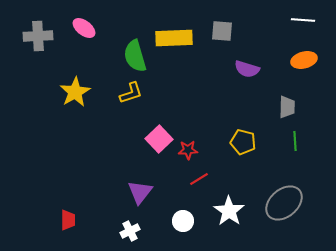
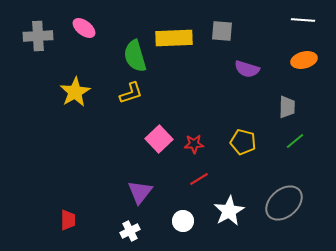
green line: rotated 54 degrees clockwise
red star: moved 6 px right, 6 px up
white star: rotated 8 degrees clockwise
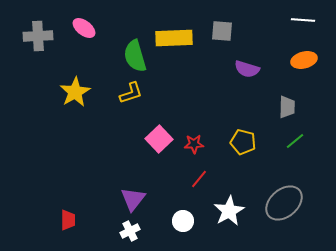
red line: rotated 18 degrees counterclockwise
purple triangle: moved 7 px left, 7 px down
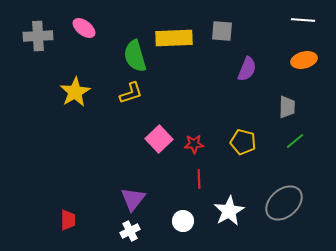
purple semicircle: rotated 85 degrees counterclockwise
red line: rotated 42 degrees counterclockwise
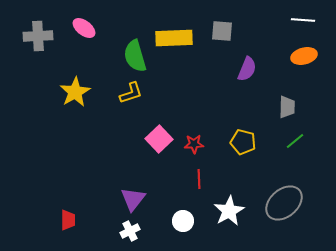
orange ellipse: moved 4 px up
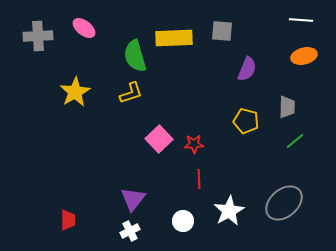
white line: moved 2 px left
yellow pentagon: moved 3 px right, 21 px up
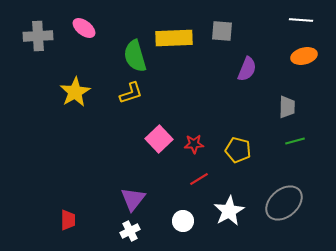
yellow pentagon: moved 8 px left, 29 px down
green line: rotated 24 degrees clockwise
red line: rotated 60 degrees clockwise
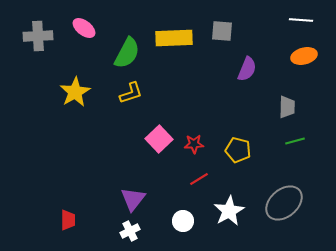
green semicircle: moved 8 px left, 3 px up; rotated 136 degrees counterclockwise
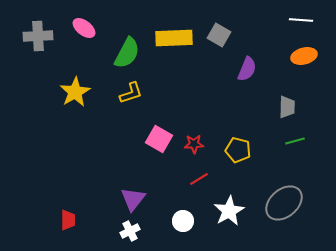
gray square: moved 3 px left, 4 px down; rotated 25 degrees clockwise
pink square: rotated 16 degrees counterclockwise
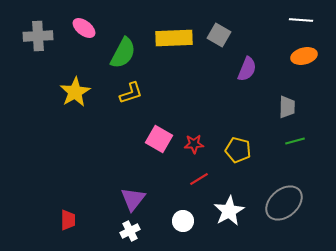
green semicircle: moved 4 px left
